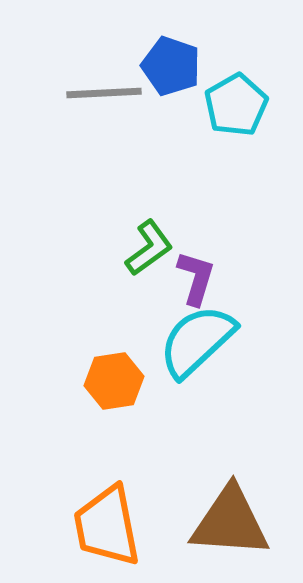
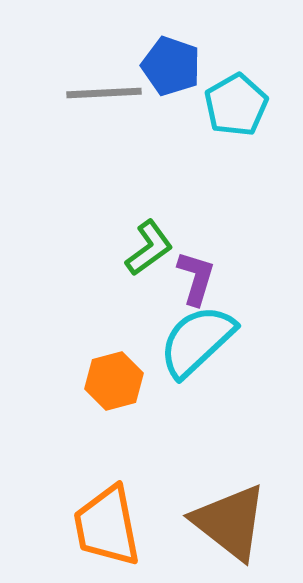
orange hexagon: rotated 6 degrees counterclockwise
brown triangle: rotated 34 degrees clockwise
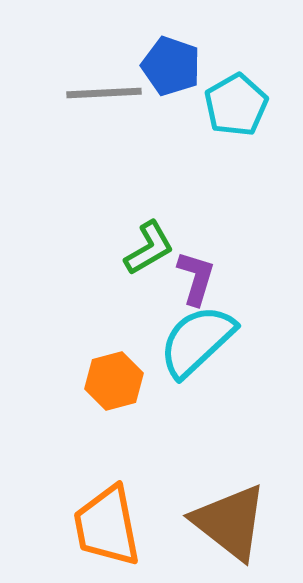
green L-shape: rotated 6 degrees clockwise
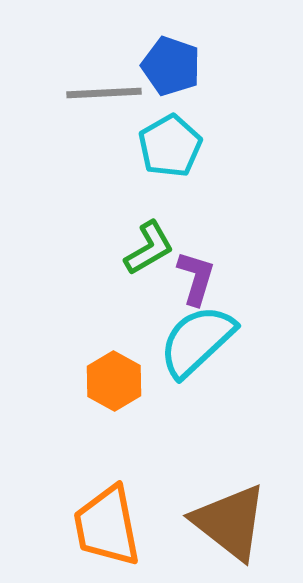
cyan pentagon: moved 66 px left, 41 px down
orange hexagon: rotated 16 degrees counterclockwise
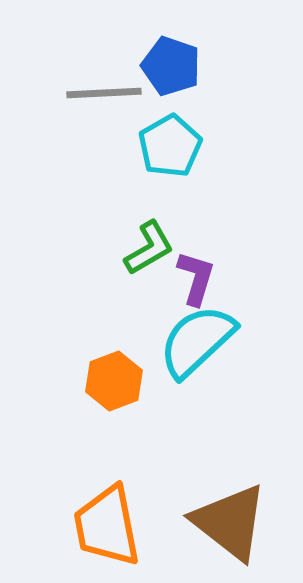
orange hexagon: rotated 10 degrees clockwise
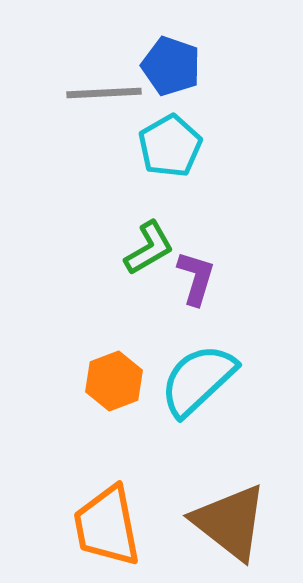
cyan semicircle: moved 1 px right, 39 px down
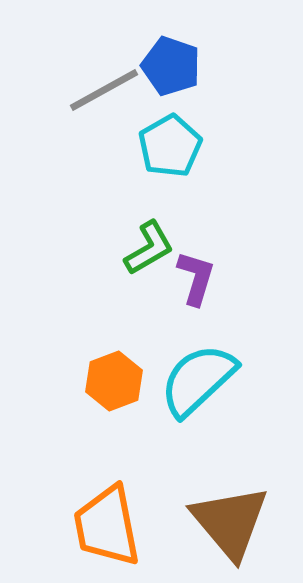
gray line: moved 3 px up; rotated 26 degrees counterclockwise
brown triangle: rotated 12 degrees clockwise
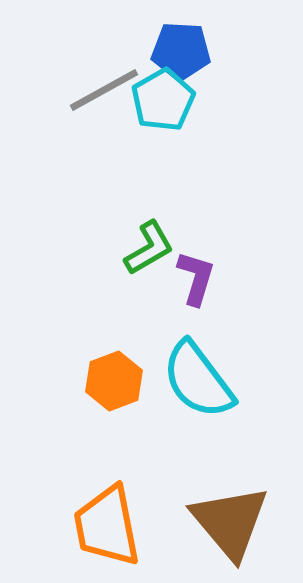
blue pentagon: moved 10 px right, 15 px up; rotated 16 degrees counterclockwise
cyan pentagon: moved 7 px left, 46 px up
cyan semicircle: rotated 84 degrees counterclockwise
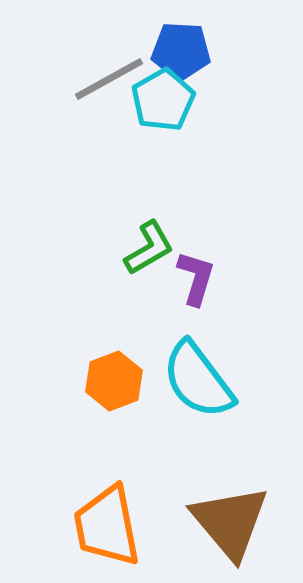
gray line: moved 5 px right, 11 px up
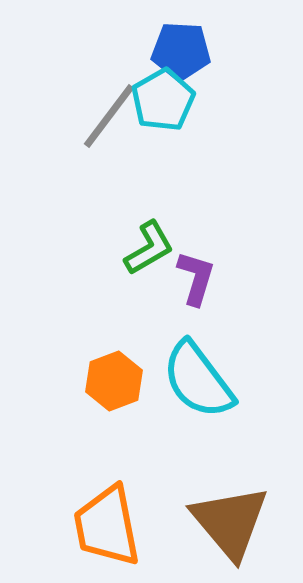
gray line: moved 37 px down; rotated 24 degrees counterclockwise
